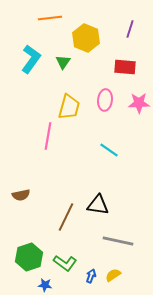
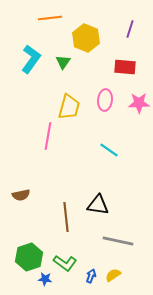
brown line: rotated 32 degrees counterclockwise
blue star: moved 6 px up
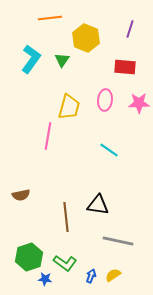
green triangle: moved 1 px left, 2 px up
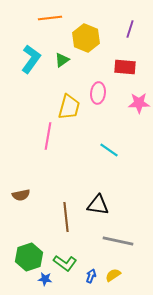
green triangle: rotated 21 degrees clockwise
pink ellipse: moved 7 px left, 7 px up
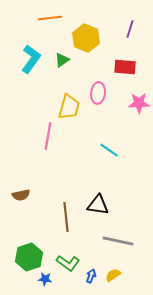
green L-shape: moved 3 px right
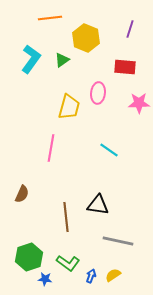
pink line: moved 3 px right, 12 px down
brown semicircle: moved 1 px right, 1 px up; rotated 54 degrees counterclockwise
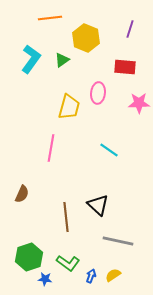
black triangle: rotated 35 degrees clockwise
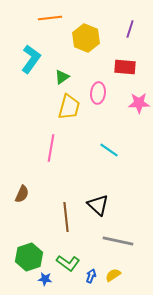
green triangle: moved 17 px down
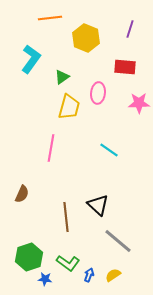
gray line: rotated 28 degrees clockwise
blue arrow: moved 2 px left, 1 px up
